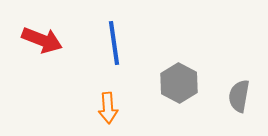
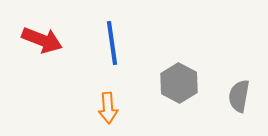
blue line: moved 2 px left
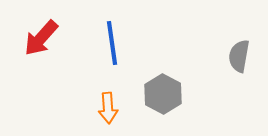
red arrow: moved 1 px left, 2 px up; rotated 111 degrees clockwise
gray hexagon: moved 16 px left, 11 px down
gray semicircle: moved 40 px up
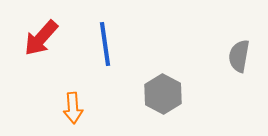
blue line: moved 7 px left, 1 px down
orange arrow: moved 35 px left
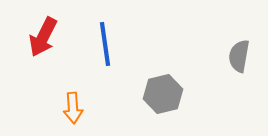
red arrow: moved 2 px right, 1 px up; rotated 15 degrees counterclockwise
gray hexagon: rotated 18 degrees clockwise
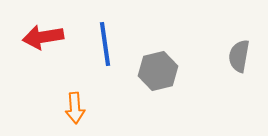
red arrow: rotated 54 degrees clockwise
gray hexagon: moved 5 px left, 23 px up
orange arrow: moved 2 px right
